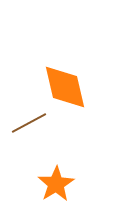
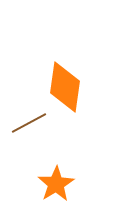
orange diamond: rotated 21 degrees clockwise
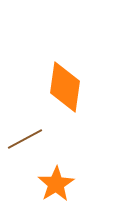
brown line: moved 4 px left, 16 px down
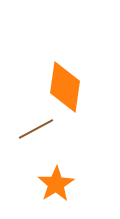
brown line: moved 11 px right, 10 px up
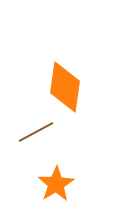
brown line: moved 3 px down
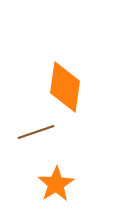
brown line: rotated 9 degrees clockwise
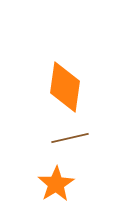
brown line: moved 34 px right, 6 px down; rotated 6 degrees clockwise
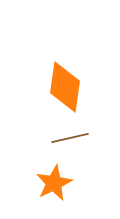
orange star: moved 2 px left, 1 px up; rotated 6 degrees clockwise
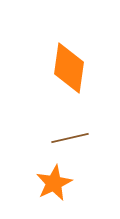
orange diamond: moved 4 px right, 19 px up
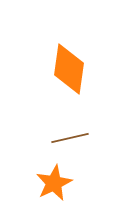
orange diamond: moved 1 px down
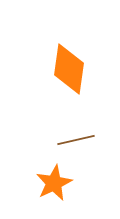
brown line: moved 6 px right, 2 px down
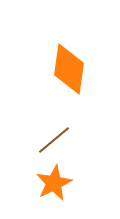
brown line: moved 22 px left; rotated 27 degrees counterclockwise
